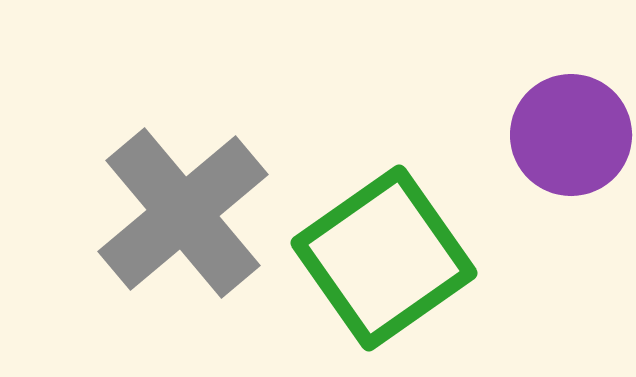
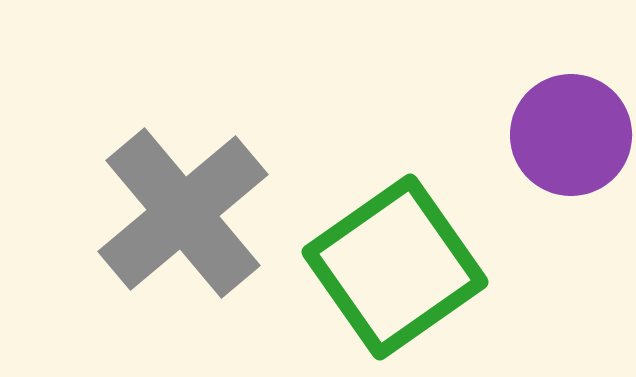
green square: moved 11 px right, 9 px down
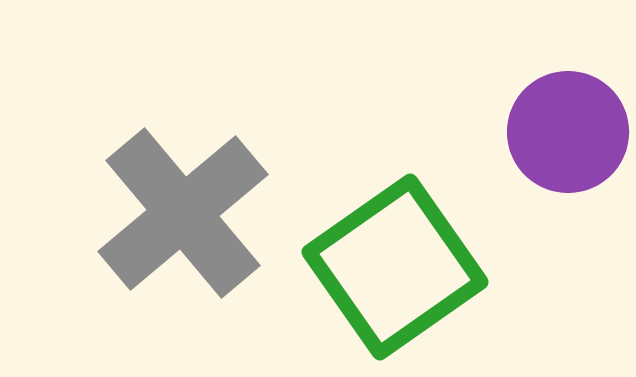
purple circle: moved 3 px left, 3 px up
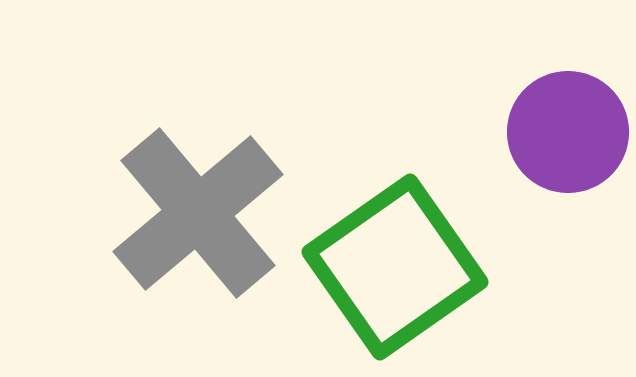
gray cross: moved 15 px right
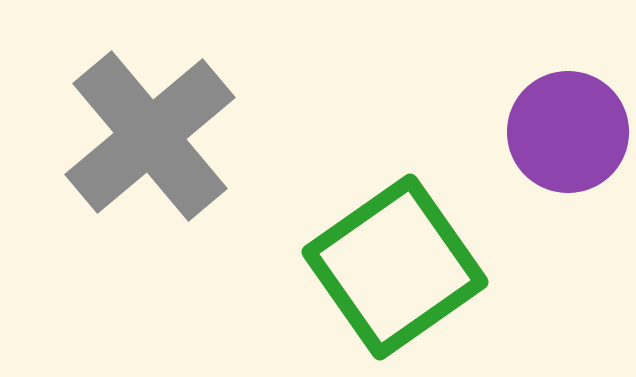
gray cross: moved 48 px left, 77 px up
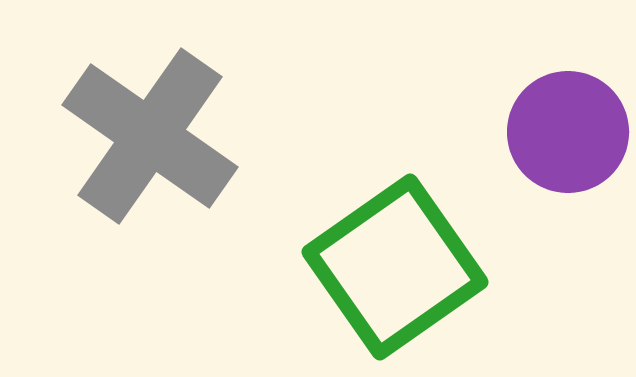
gray cross: rotated 15 degrees counterclockwise
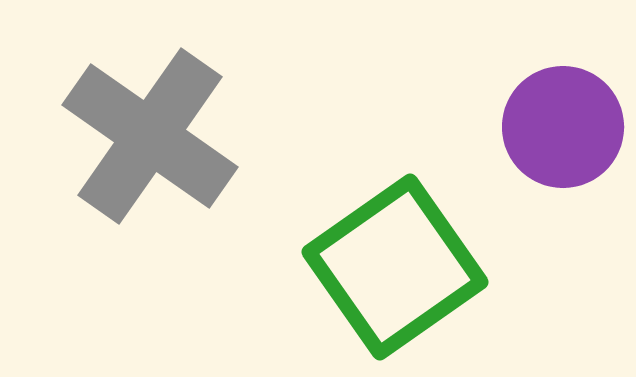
purple circle: moved 5 px left, 5 px up
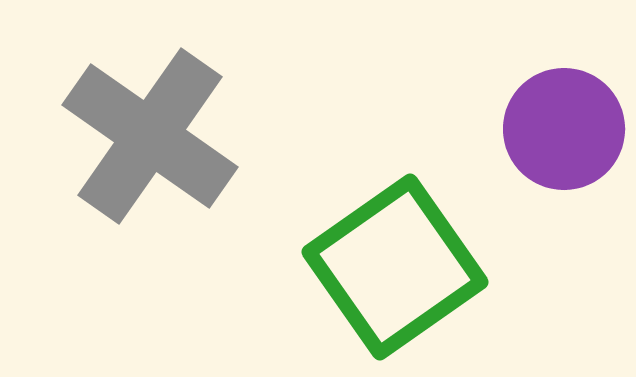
purple circle: moved 1 px right, 2 px down
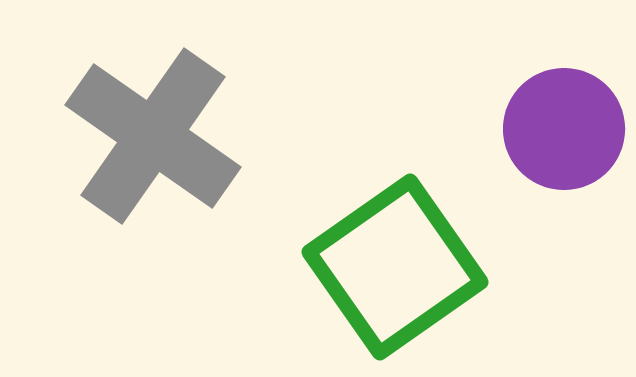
gray cross: moved 3 px right
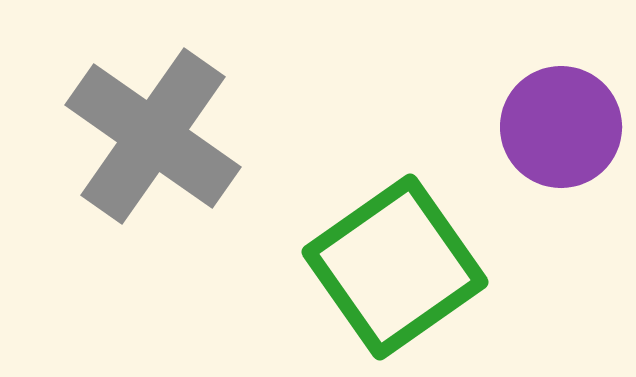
purple circle: moved 3 px left, 2 px up
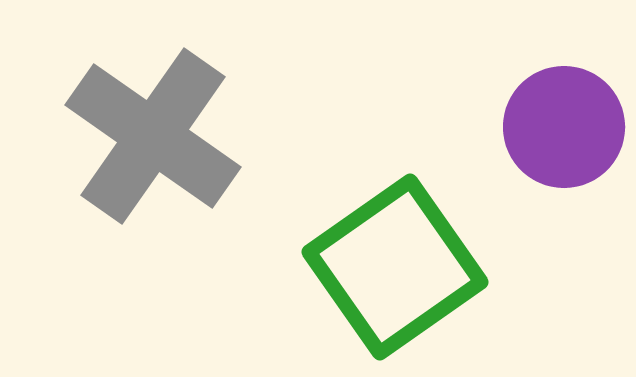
purple circle: moved 3 px right
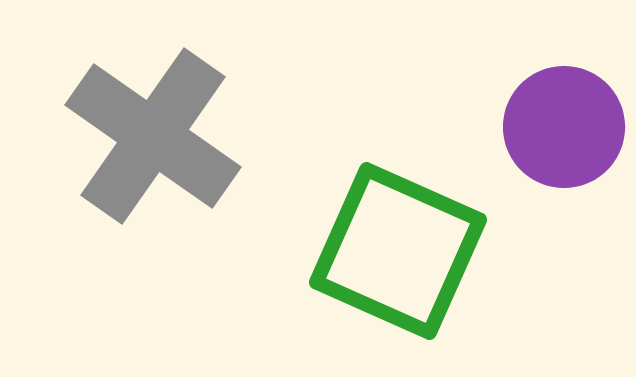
green square: moved 3 px right, 16 px up; rotated 31 degrees counterclockwise
